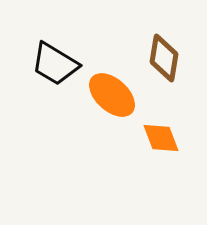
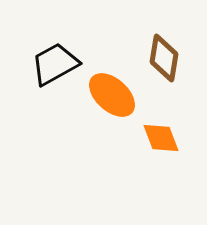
black trapezoid: rotated 120 degrees clockwise
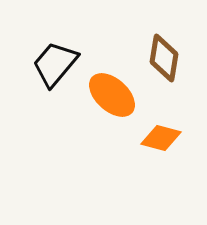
black trapezoid: rotated 21 degrees counterclockwise
orange diamond: rotated 54 degrees counterclockwise
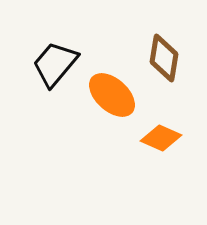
orange diamond: rotated 9 degrees clockwise
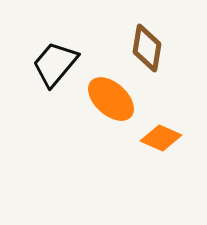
brown diamond: moved 17 px left, 10 px up
orange ellipse: moved 1 px left, 4 px down
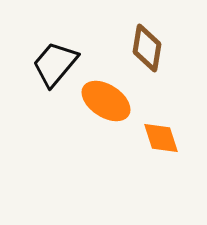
orange ellipse: moved 5 px left, 2 px down; rotated 9 degrees counterclockwise
orange diamond: rotated 48 degrees clockwise
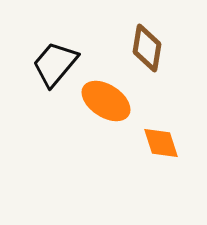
orange diamond: moved 5 px down
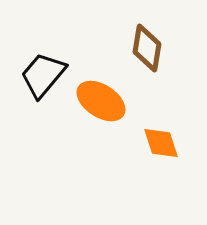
black trapezoid: moved 12 px left, 11 px down
orange ellipse: moved 5 px left
